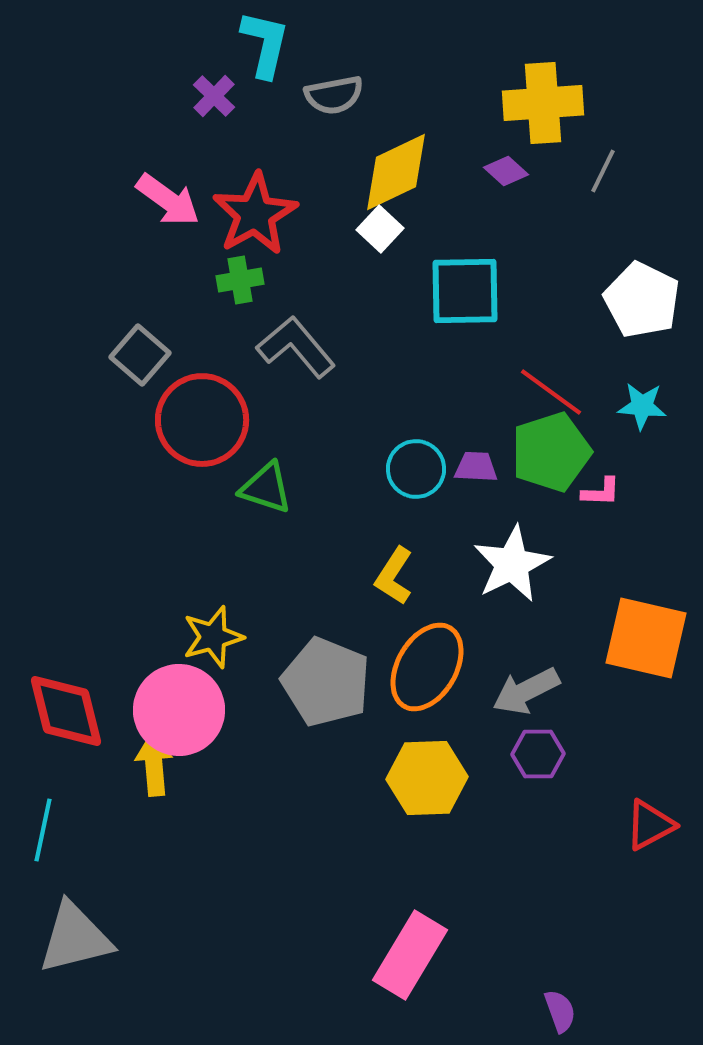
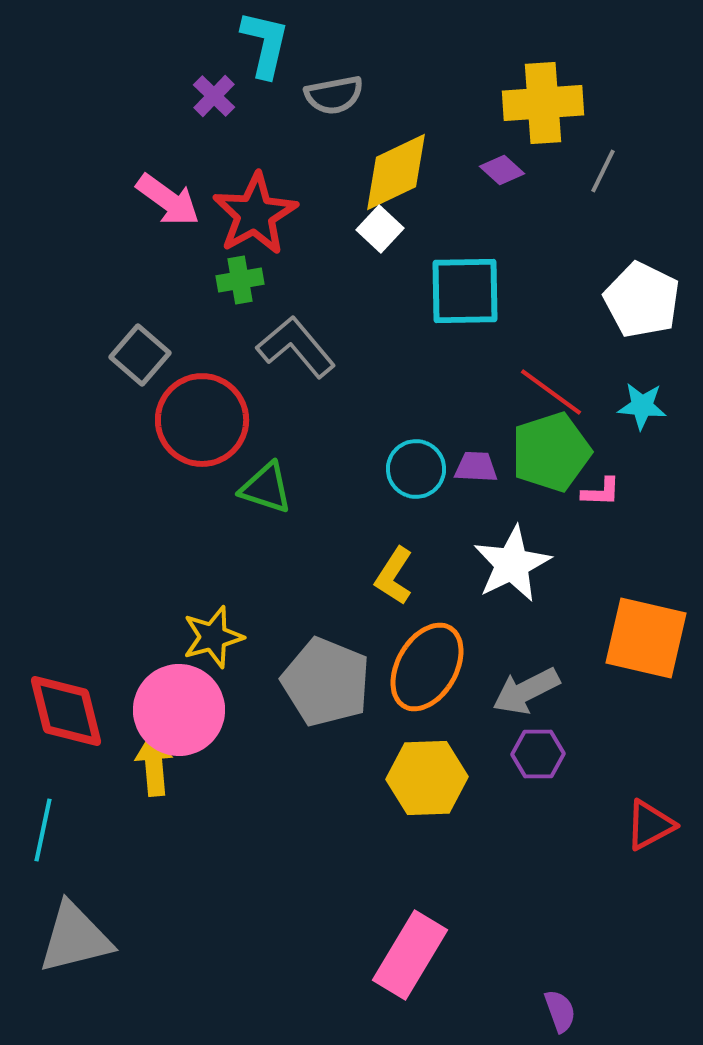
purple diamond: moved 4 px left, 1 px up
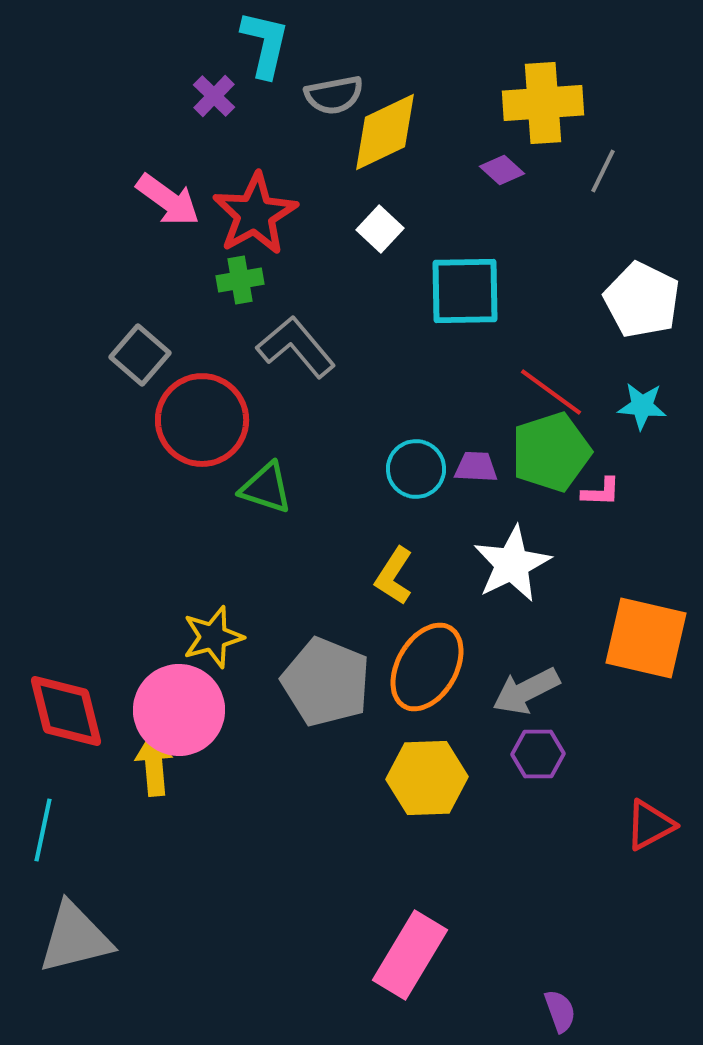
yellow diamond: moved 11 px left, 40 px up
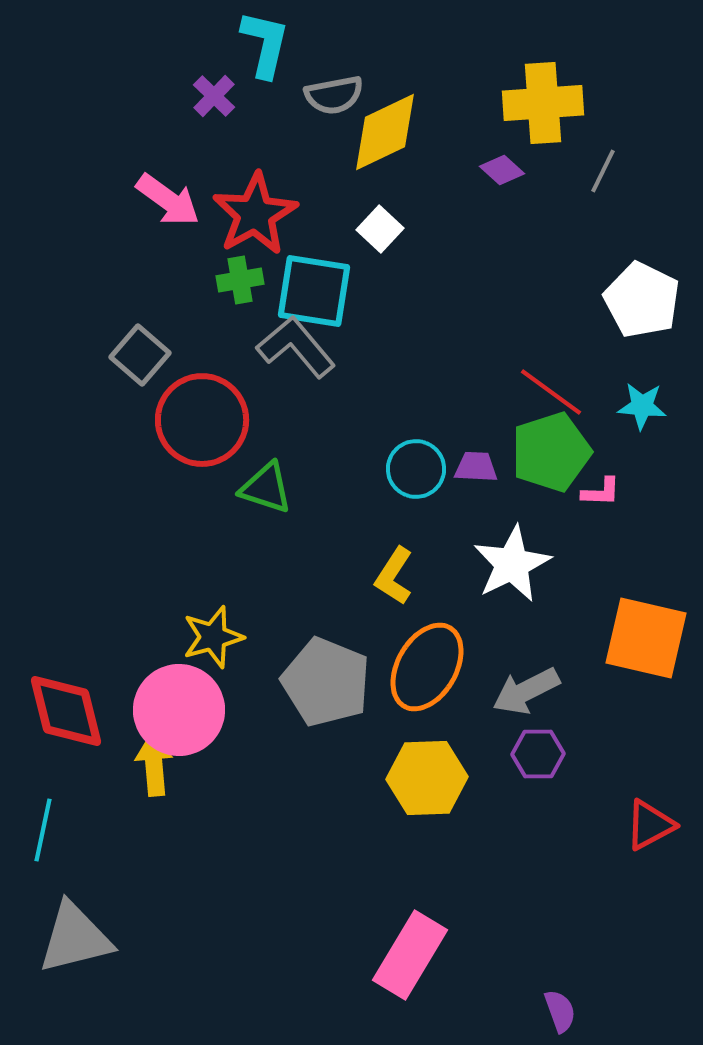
cyan square: moved 151 px left; rotated 10 degrees clockwise
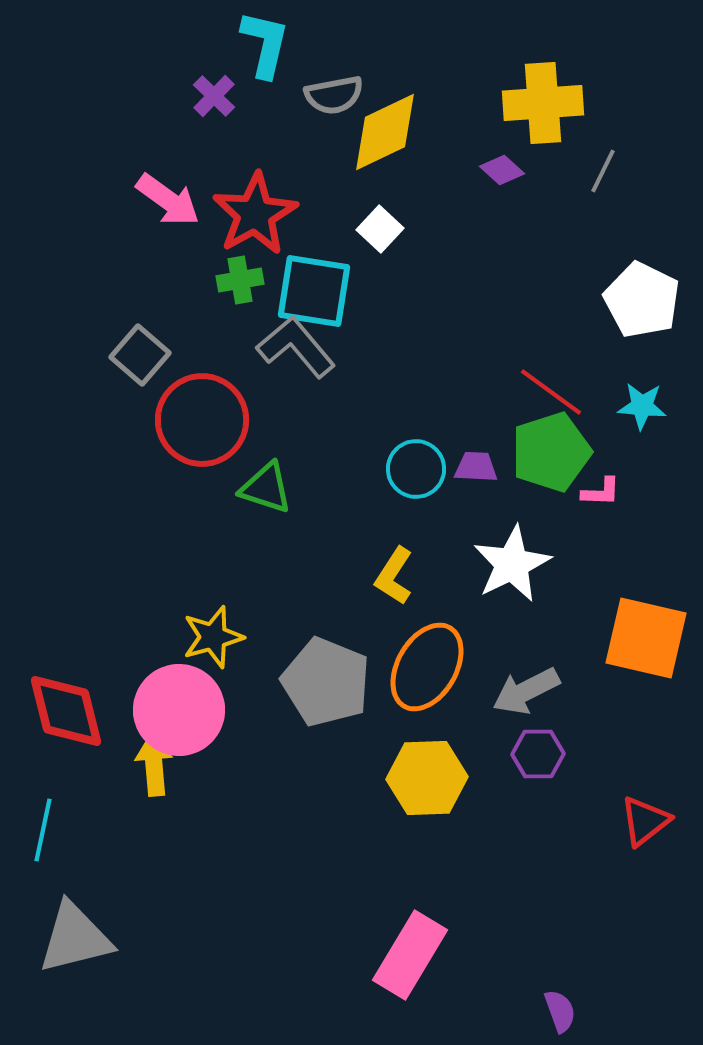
red triangle: moved 5 px left, 4 px up; rotated 10 degrees counterclockwise
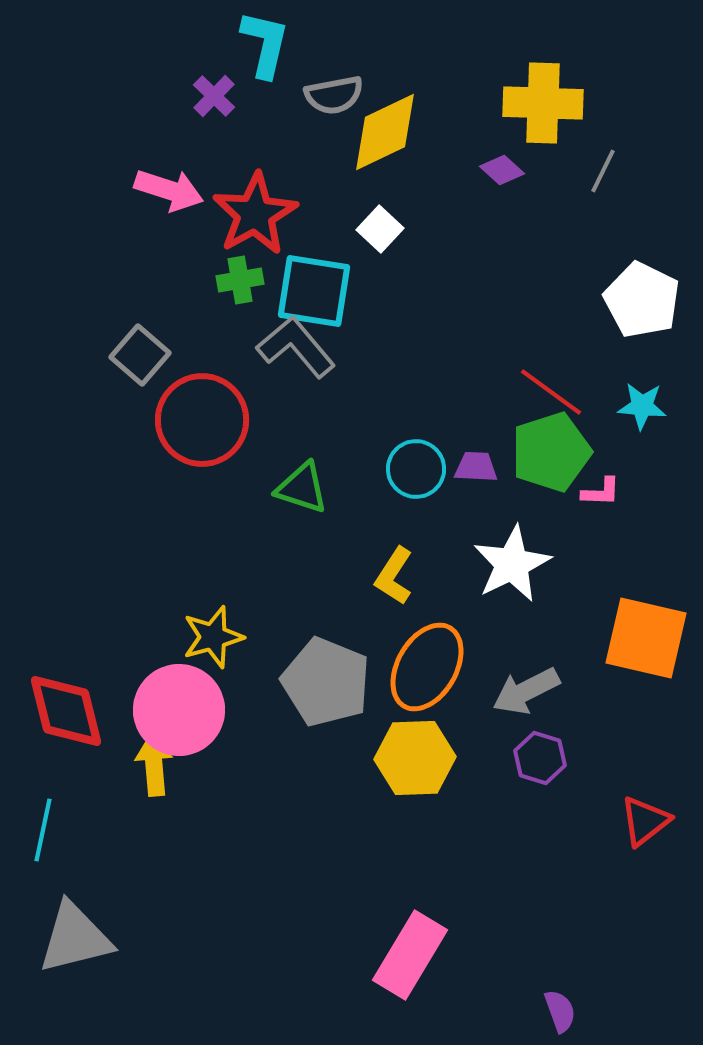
yellow cross: rotated 6 degrees clockwise
pink arrow: moved 1 px right, 10 px up; rotated 18 degrees counterclockwise
green triangle: moved 36 px right
purple hexagon: moved 2 px right, 4 px down; rotated 18 degrees clockwise
yellow hexagon: moved 12 px left, 20 px up
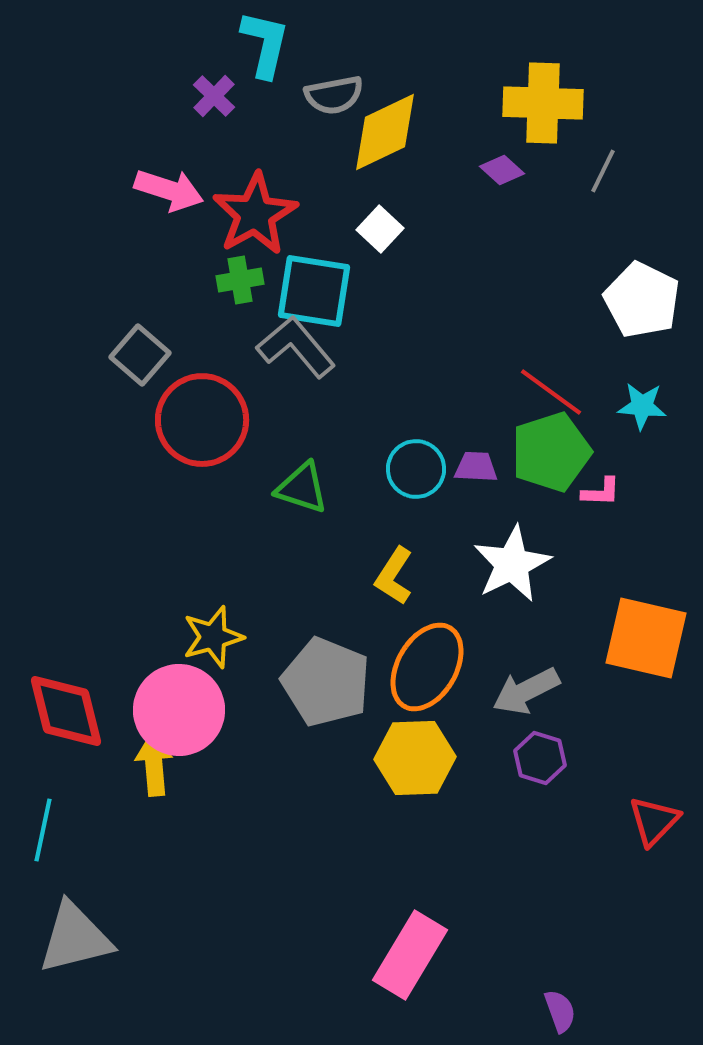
red triangle: moved 9 px right; rotated 8 degrees counterclockwise
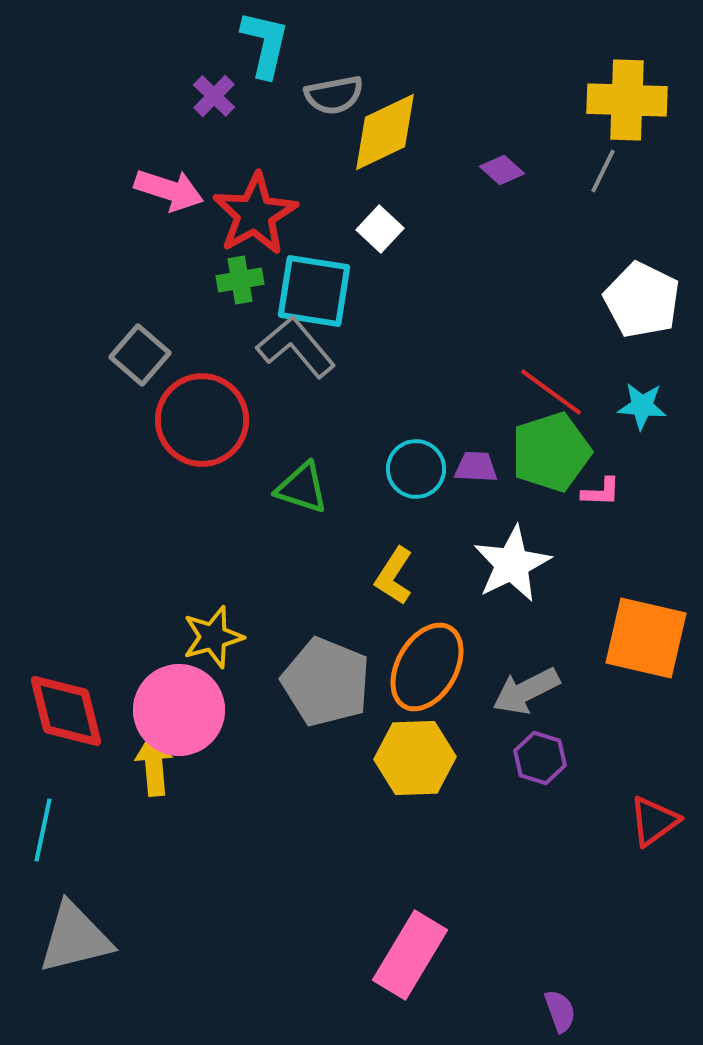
yellow cross: moved 84 px right, 3 px up
red triangle: rotated 10 degrees clockwise
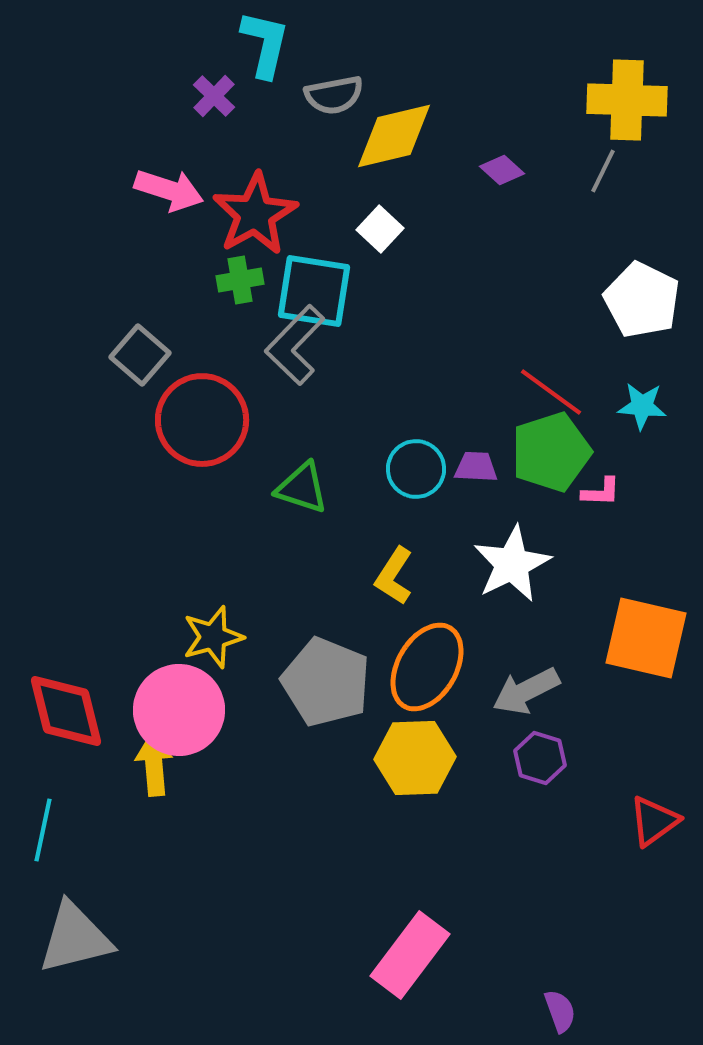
yellow diamond: moved 9 px right, 4 px down; rotated 12 degrees clockwise
gray L-shape: moved 1 px left, 2 px up; rotated 96 degrees counterclockwise
pink rectangle: rotated 6 degrees clockwise
